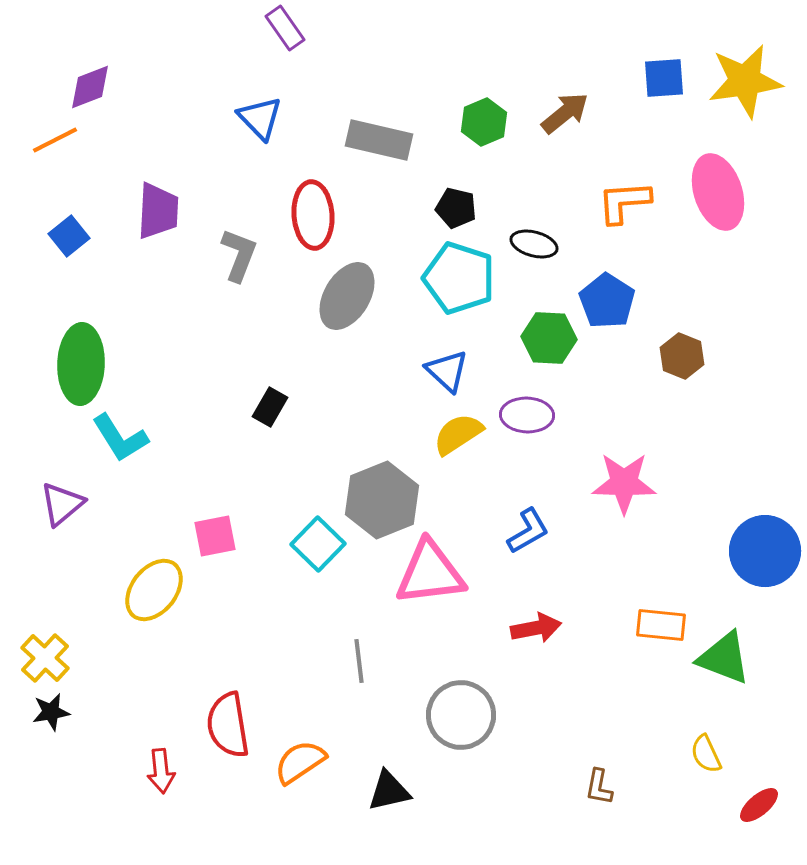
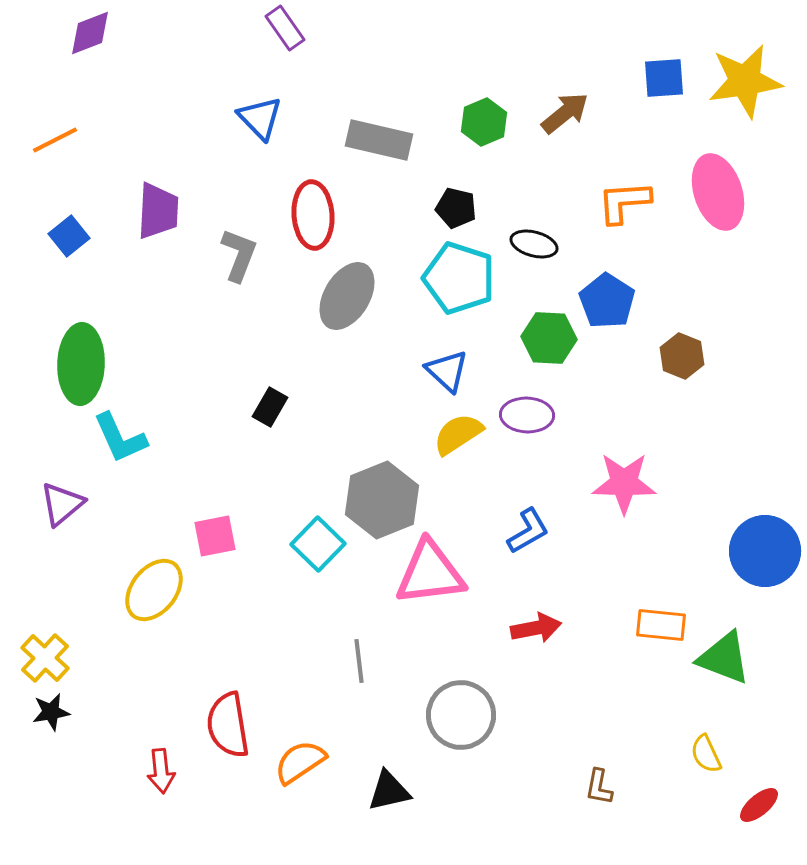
purple diamond at (90, 87): moved 54 px up
cyan L-shape at (120, 438): rotated 8 degrees clockwise
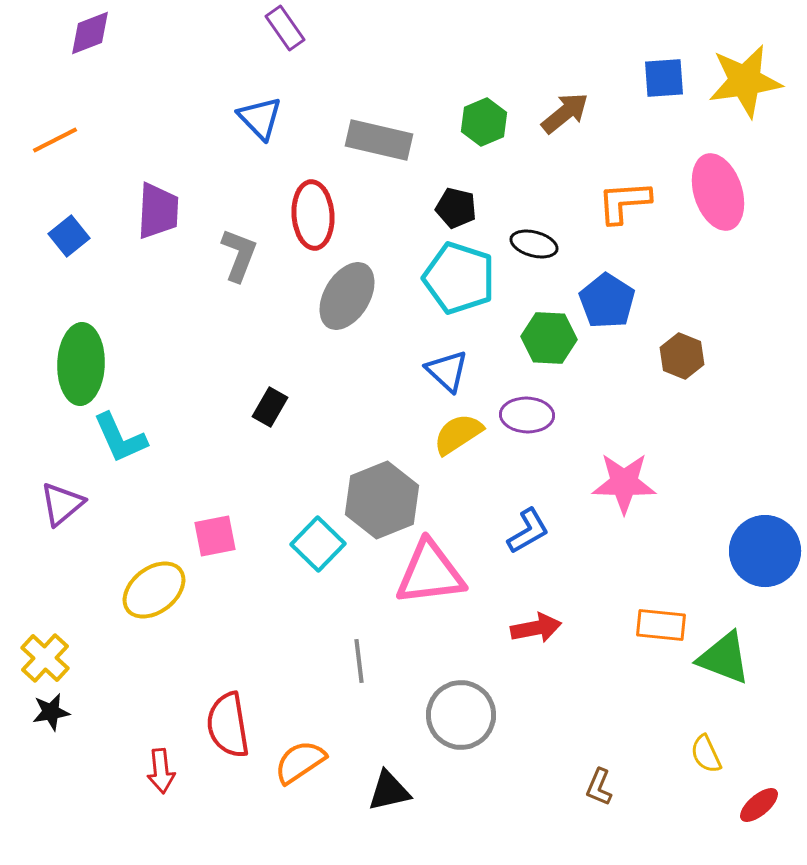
yellow ellipse at (154, 590): rotated 14 degrees clockwise
brown L-shape at (599, 787): rotated 12 degrees clockwise
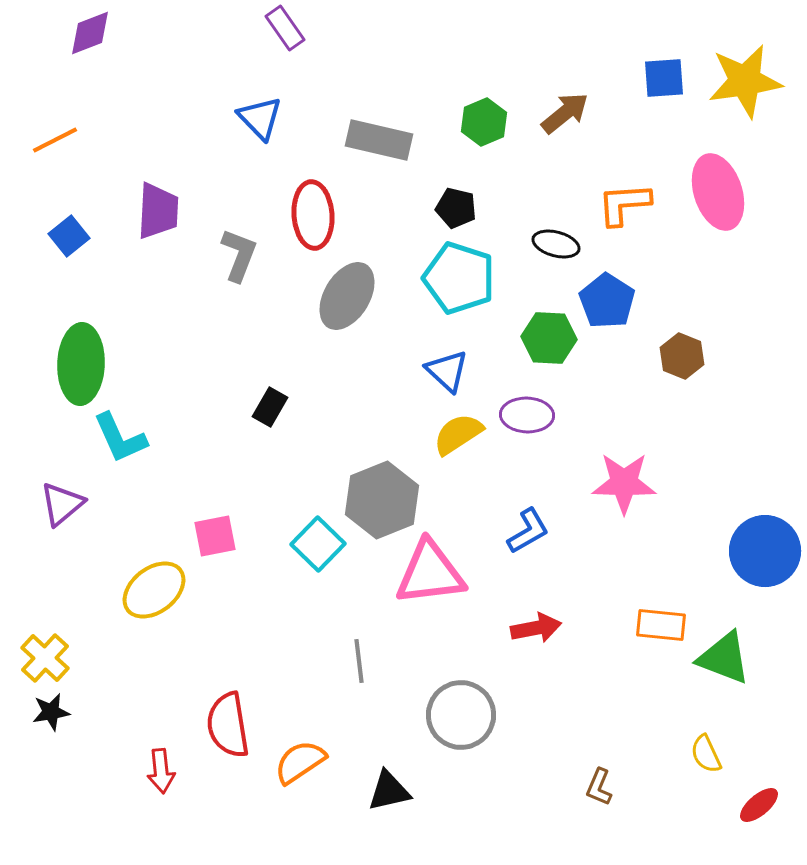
orange L-shape at (624, 202): moved 2 px down
black ellipse at (534, 244): moved 22 px right
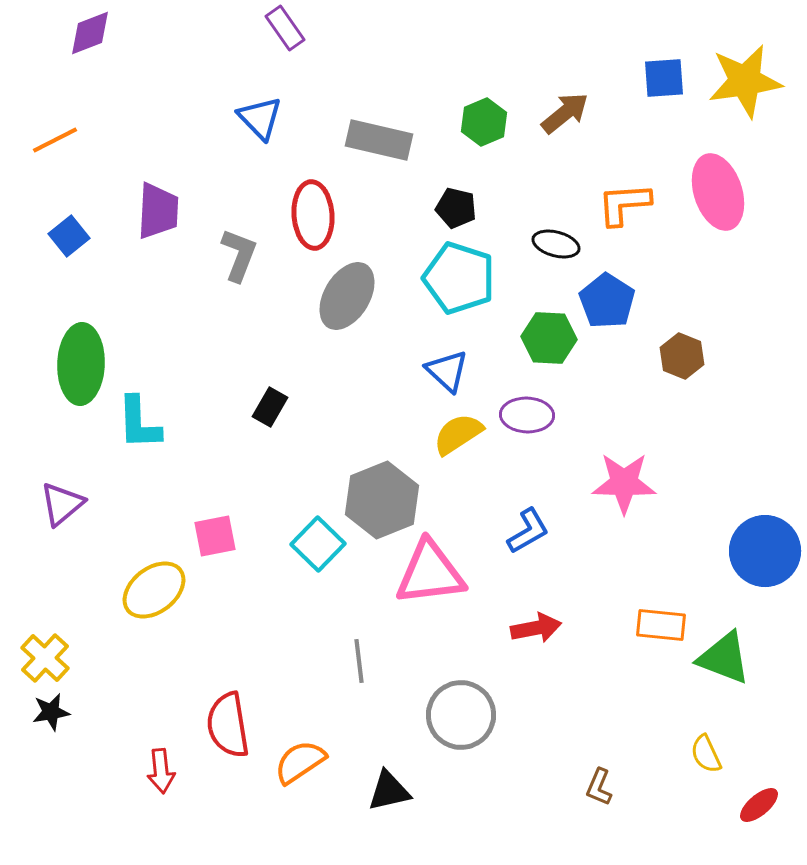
cyan L-shape at (120, 438): moved 19 px right, 15 px up; rotated 22 degrees clockwise
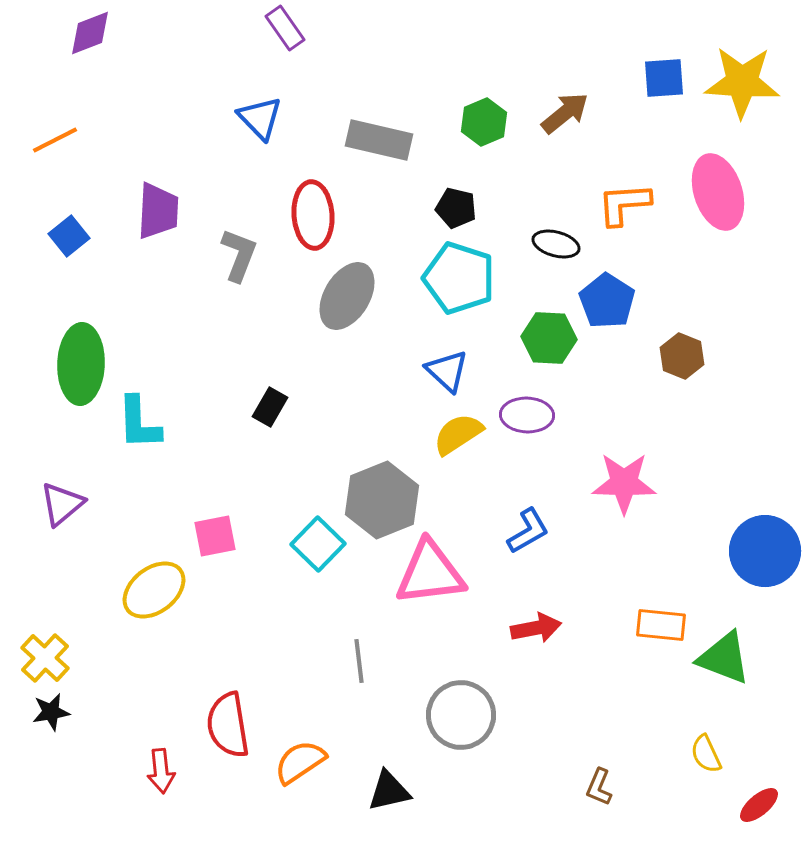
yellow star at (745, 81): moved 3 px left, 1 px down; rotated 12 degrees clockwise
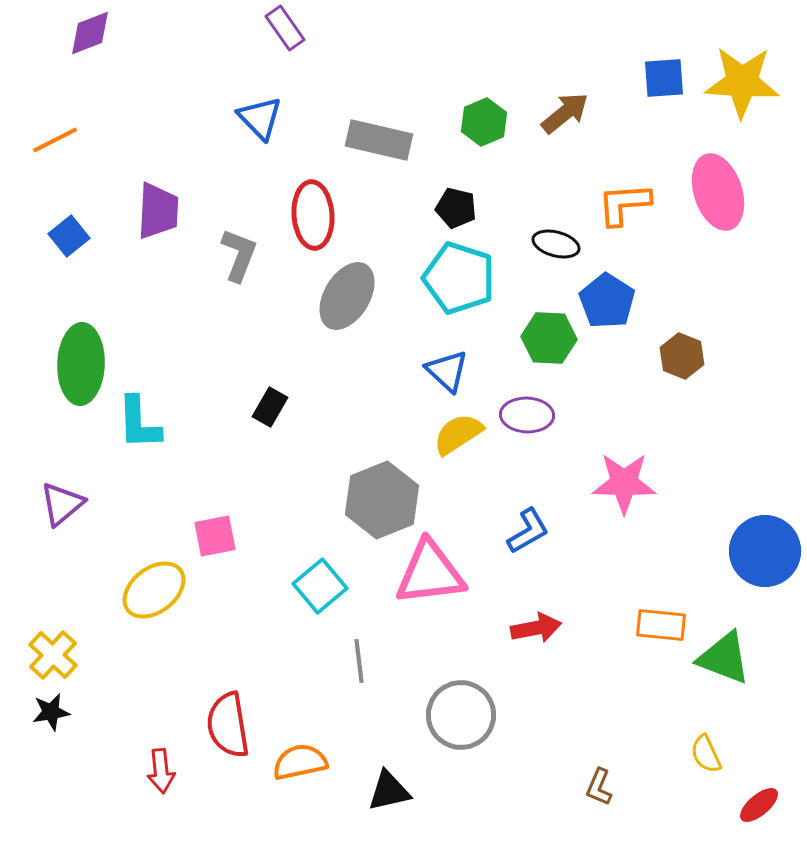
cyan square at (318, 544): moved 2 px right, 42 px down; rotated 6 degrees clockwise
yellow cross at (45, 658): moved 8 px right, 3 px up
orange semicircle at (300, 762): rotated 22 degrees clockwise
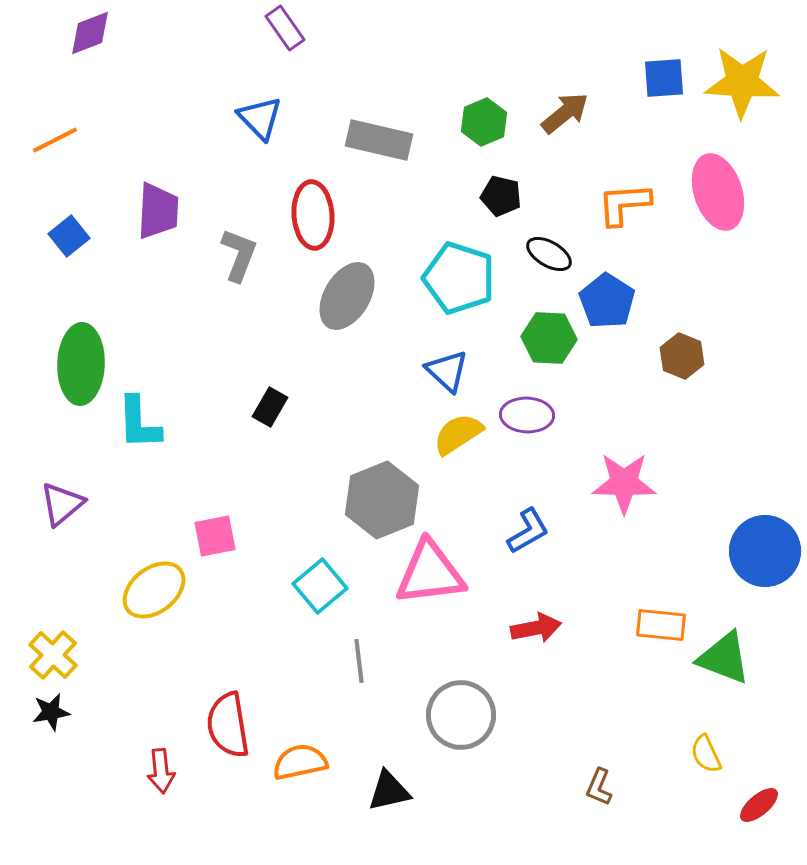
black pentagon at (456, 208): moved 45 px right, 12 px up
black ellipse at (556, 244): moved 7 px left, 10 px down; rotated 15 degrees clockwise
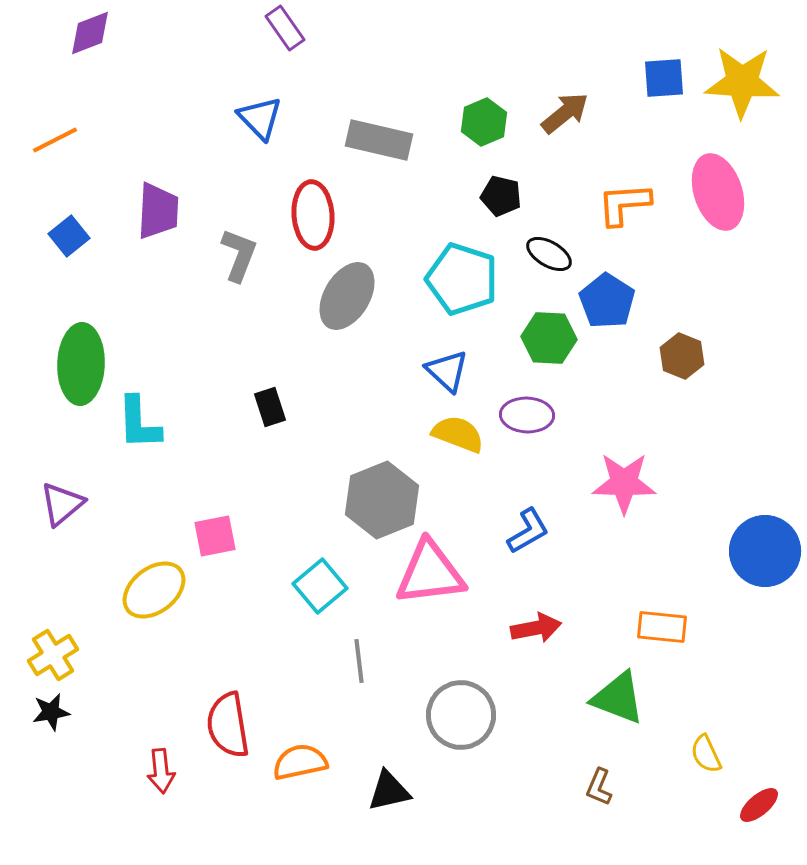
cyan pentagon at (459, 278): moved 3 px right, 1 px down
black rectangle at (270, 407): rotated 48 degrees counterclockwise
yellow semicircle at (458, 434): rotated 54 degrees clockwise
orange rectangle at (661, 625): moved 1 px right, 2 px down
yellow cross at (53, 655): rotated 15 degrees clockwise
green triangle at (724, 658): moved 106 px left, 40 px down
